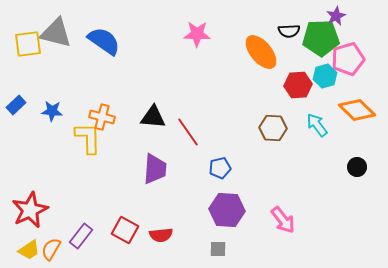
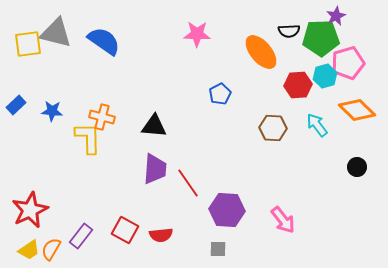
pink pentagon: moved 4 px down
black triangle: moved 1 px right, 9 px down
red line: moved 51 px down
blue pentagon: moved 74 px up; rotated 15 degrees counterclockwise
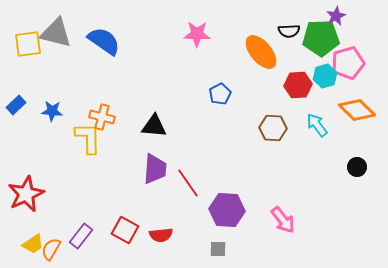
red star: moved 4 px left, 16 px up
yellow trapezoid: moved 4 px right, 6 px up
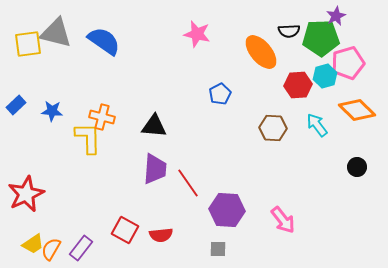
pink star: rotated 12 degrees clockwise
purple rectangle: moved 12 px down
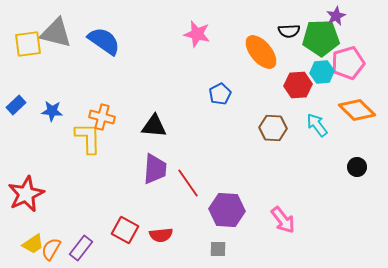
cyan hexagon: moved 3 px left, 4 px up; rotated 10 degrees clockwise
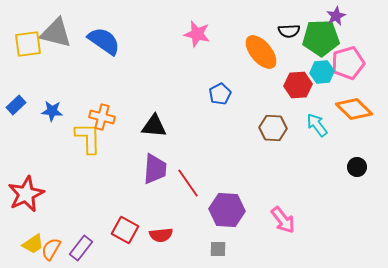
orange diamond: moved 3 px left, 1 px up
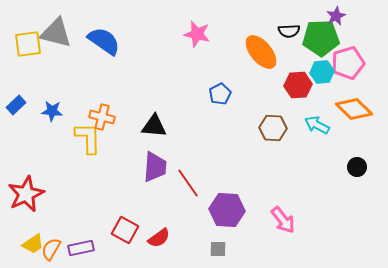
cyan arrow: rotated 25 degrees counterclockwise
purple trapezoid: moved 2 px up
red semicircle: moved 2 px left, 3 px down; rotated 30 degrees counterclockwise
purple rectangle: rotated 40 degrees clockwise
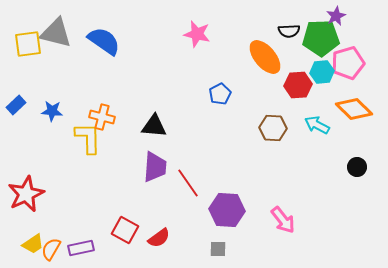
orange ellipse: moved 4 px right, 5 px down
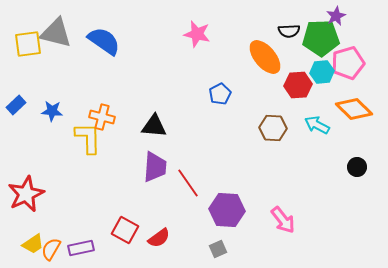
gray square: rotated 24 degrees counterclockwise
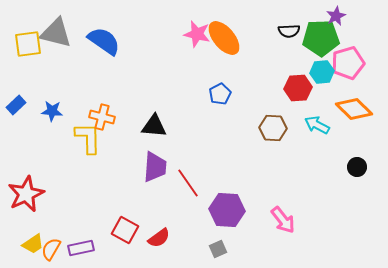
orange ellipse: moved 41 px left, 19 px up
red hexagon: moved 3 px down
